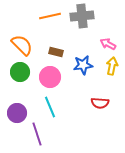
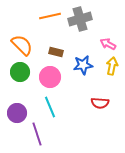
gray cross: moved 2 px left, 3 px down; rotated 10 degrees counterclockwise
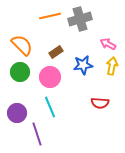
brown rectangle: rotated 48 degrees counterclockwise
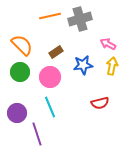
red semicircle: rotated 18 degrees counterclockwise
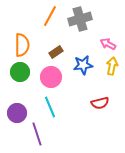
orange line: rotated 50 degrees counterclockwise
orange semicircle: rotated 45 degrees clockwise
pink circle: moved 1 px right
